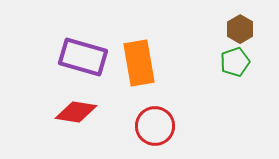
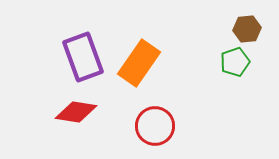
brown hexagon: moved 7 px right; rotated 24 degrees clockwise
purple rectangle: rotated 54 degrees clockwise
orange rectangle: rotated 45 degrees clockwise
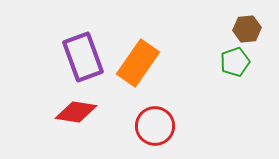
orange rectangle: moved 1 px left
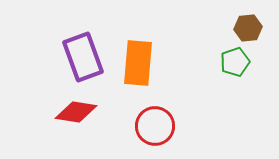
brown hexagon: moved 1 px right, 1 px up
orange rectangle: rotated 30 degrees counterclockwise
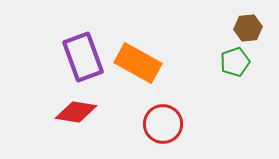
orange rectangle: rotated 66 degrees counterclockwise
red circle: moved 8 px right, 2 px up
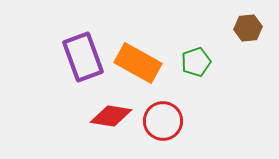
green pentagon: moved 39 px left
red diamond: moved 35 px right, 4 px down
red circle: moved 3 px up
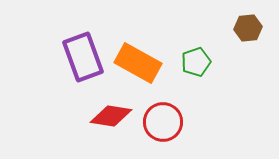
red circle: moved 1 px down
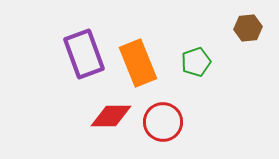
purple rectangle: moved 1 px right, 3 px up
orange rectangle: rotated 39 degrees clockwise
red diamond: rotated 9 degrees counterclockwise
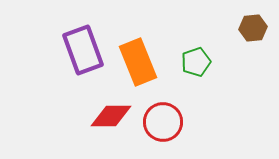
brown hexagon: moved 5 px right
purple rectangle: moved 1 px left, 4 px up
orange rectangle: moved 1 px up
